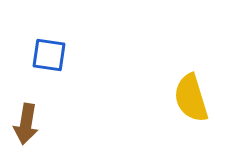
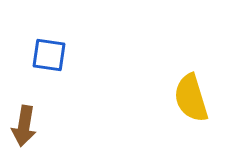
brown arrow: moved 2 px left, 2 px down
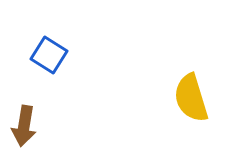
blue square: rotated 24 degrees clockwise
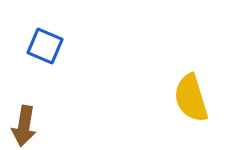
blue square: moved 4 px left, 9 px up; rotated 9 degrees counterclockwise
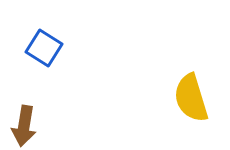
blue square: moved 1 px left, 2 px down; rotated 9 degrees clockwise
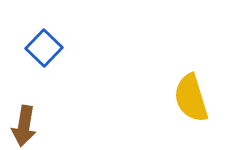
blue square: rotated 12 degrees clockwise
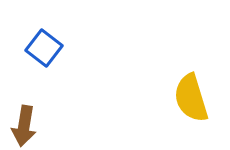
blue square: rotated 6 degrees counterclockwise
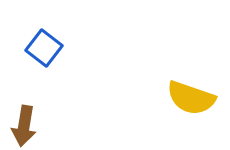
yellow semicircle: rotated 54 degrees counterclockwise
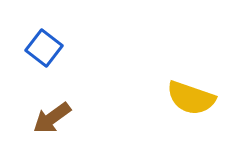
brown arrow: moved 28 px right, 8 px up; rotated 45 degrees clockwise
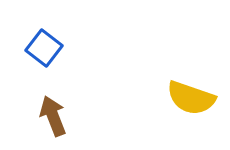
brown arrow: moved 1 px right, 2 px up; rotated 105 degrees clockwise
